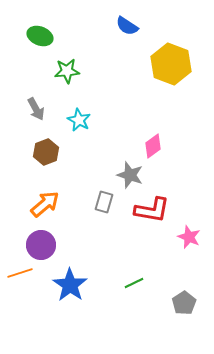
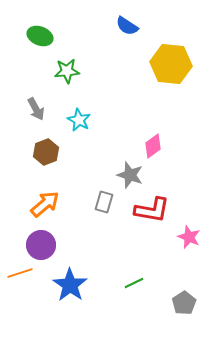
yellow hexagon: rotated 15 degrees counterclockwise
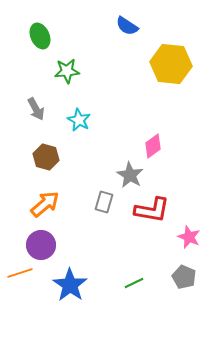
green ellipse: rotated 45 degrees clockwise
brown hexagon: moved 5 px down; rotated 25 degrees counterclockwise
gray star: rotated 12 degrees clockwise
gray pentagon: moved 26 px up; rotated 15 degrees counterclockwise
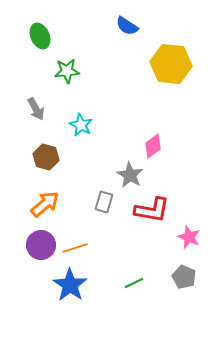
cyan star: moved 2 px right, 5 px down
orange line: moved 55 px right, 25 px up
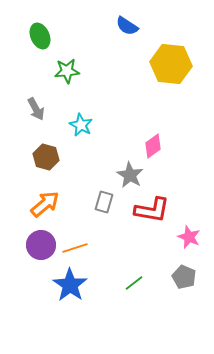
green line: rotated 12 degrees counterclockwise
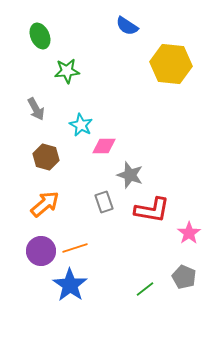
pink diamond: moved 49 px left; rotated 35 degrees clockwise
gray star: rotated 12 degrees counterclockwise
gray rectangle: rotated 35 degrees counterclockwise
pink star: moved 4 px up; rotated 15 degrees clockwise
purple circle: moved 6 px down
green line: moved 11 px right, 6 px down
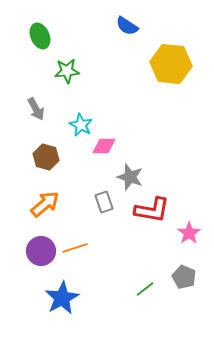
gray star: moved 2 px down
blue star: moved 8 px left, 13 px down; rotated 8 degrees clockwise
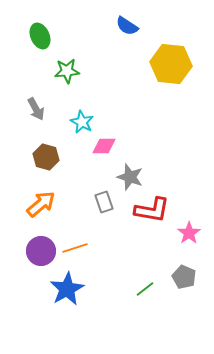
cyan star: moved 1 px right, 3 px up
orange arrow: moved 4 px left
blue star: moved 5 px right, 9 px up
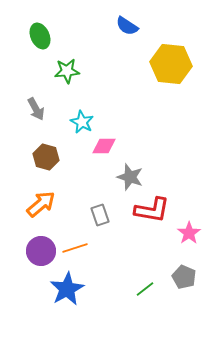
gray rectangle: moved 4 px left, 13 px down
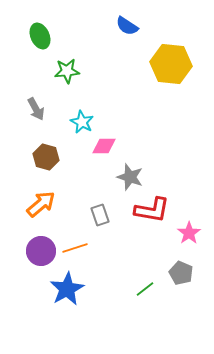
gray pentagon: moved 3 px left, 4 px up
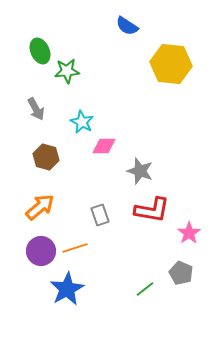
green ellipse: moved 15 px down
gray star: moved 10 px right, 6 px up
orange arrow: moved 1 px left, 3 px down
